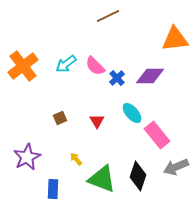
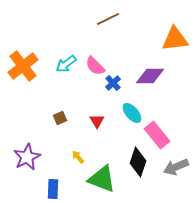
brown line: moved 3 px down
blue cross: moved 4 px left, 5 px down
yellow arrow: moved 2 px right, 2 px up
black diamond: moved 14 px up
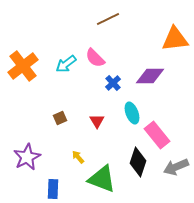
pink semicircle: moved 8 px up
cyan ellipse: rotated 20 degrees clockwise
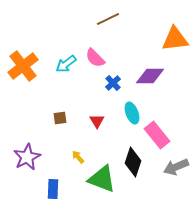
brown square: rotated 16 degrees clockwise
black diamond: moved 5 px left
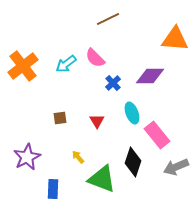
orange triangle: rotated 12 degrees clockwise
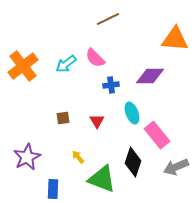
blue cross: moved 2 px left, 2 px down; rotated 35 degrees clockwise
brown square: moved 3 px right
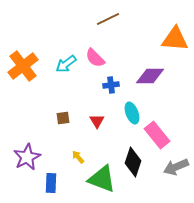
blue rectangle: moved 2 px left, 6 px up
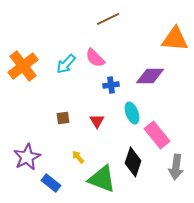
cyan arrow: rotated 10 degrees counterclockwise
gray arrow: rotated 60 degrees counterclockwise
blue rectangle: rotated 54 degrees counterclockwise
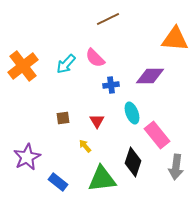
yellow arrow: moved 7 px right, 11 px up
green triangle: rotated 28 degrees counterclockwise
blue rectangle: moved 7 px right, 1 px up
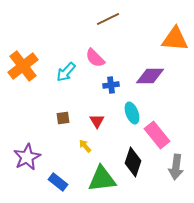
cyan arrow: moved 8 px down
